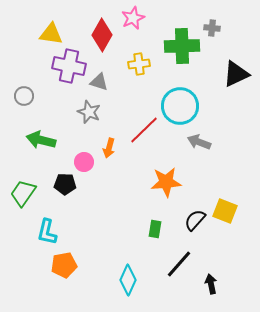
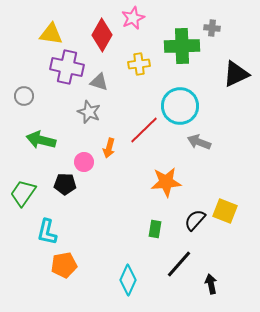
purple cross: moved 2 px left, 1 px down
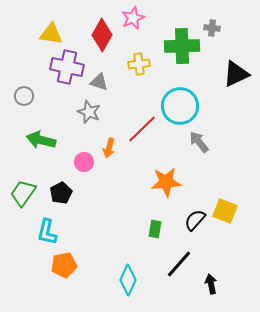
red line: moved 2 px left, 1 px up
gray arrow: rotated 30 degrees clockwise
black pentagon: moved 4 px left, 9 px down; rotated 30 degrees counterclockwise
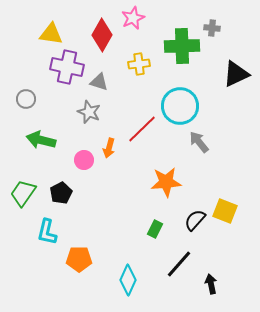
gray circle: moved 2 px right, 3 px down
pink circle: moved 2 px up
green rectangle: rotated 18 degrees clockwise
orange pentagon: moved 15 px right, 6 px up; rotated 10 degrees clockwise
